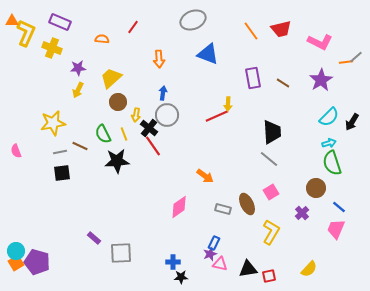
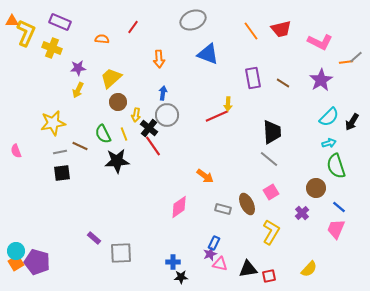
green semicircle at (332, 163): moved 4 px right, 3 px down
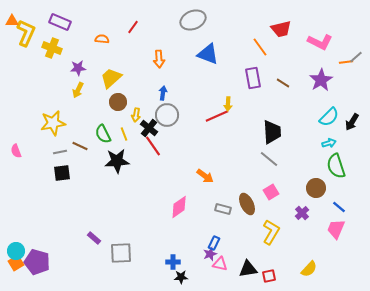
orange line at (251, 31): moved 9 px right, 16 px down
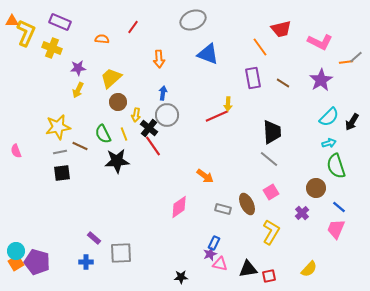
yellow star at (53, 123): moved 5 px right, 4 px down
blue cross at (173, 262): moved 87 px left
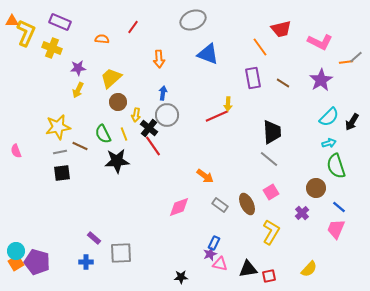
pink diamond at (179, 207): rotated 15 degrees clockwise
gray rectangle at (223, 209): moved 3 px left, 4 px up; rotated 21 degrees clockwise
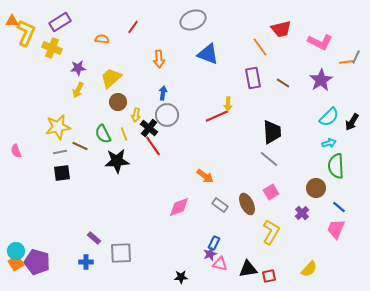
purple rectangle at (60, 22): rotated 55 degrees counterclockwise
gray line at (356, 57): rotated 24 degrees counterclockwise
green semicircle at (336, 166): rotated 15 degrees clockwise
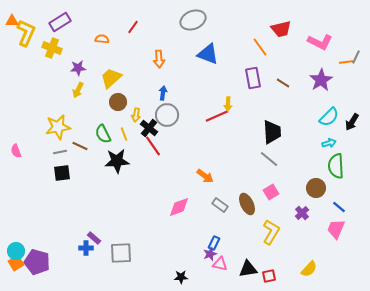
blue cross at (86, 262): moved 14 px up
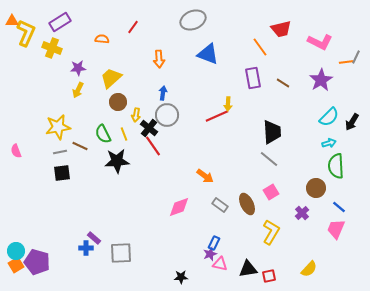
orange square at (16, 263): moved 2 px down
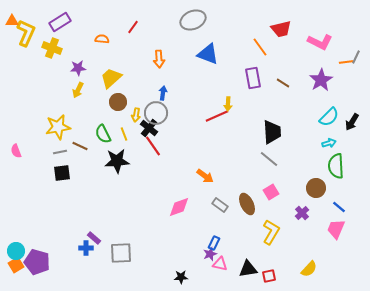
gray circle at (167, 115): moved 11 px left, 2 px up
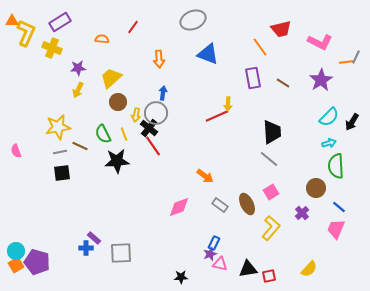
yellow L-shape at (271, 232): moved 4 px up; rotated 10 degrees clockwise
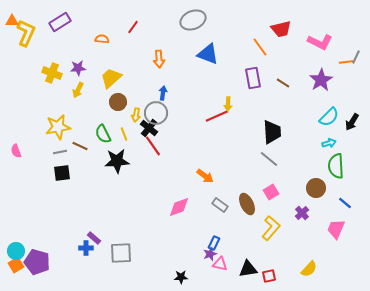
yellow cross at (52, 48): moved 25 px down
blue line at (339, 207): moved 6 px right, 4 px up
